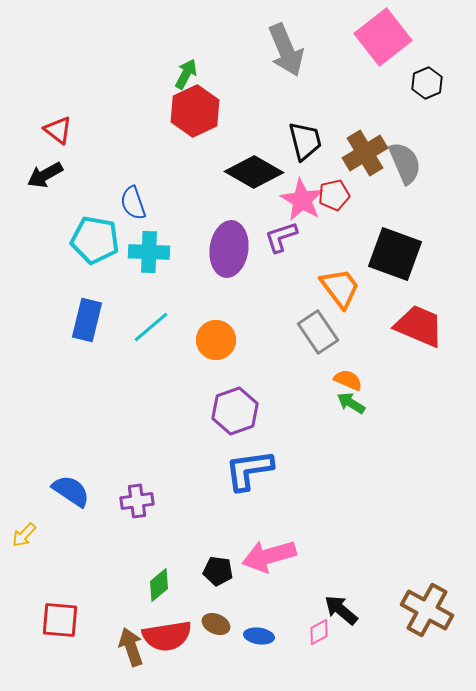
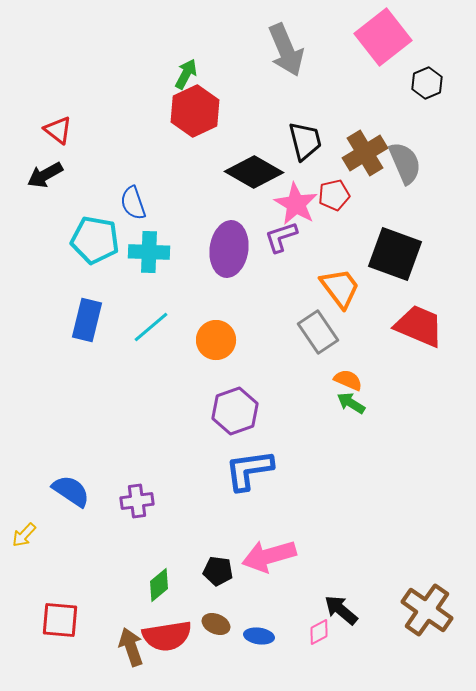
pink star at (302, 200): moved 6 px left, 4 px down
brown cross at (427, 610): rotated 6 degrees clockwise
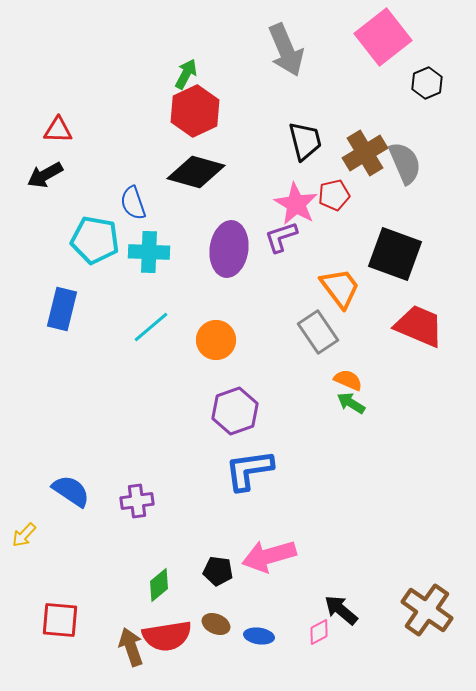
red triangle at (58, 130): rotated 36 degrees counterclockwise
black diamond at (254, 172): moved 58 px left; rotated 14 degrees counterclockwise
blue rectangle at (87, 320): moved 25 px left, 11 px up
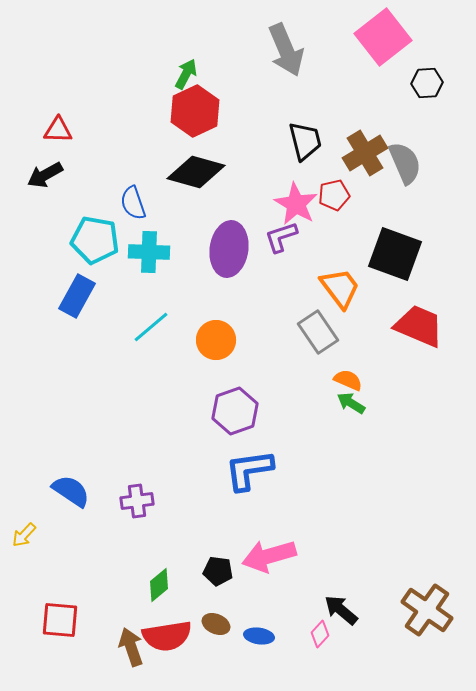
black hexagon at (427, 83): rotated 20 degrees clockwise
blue rectangle at (62, 309): moved 15 px right, 13 px up; rotated 15 degrees clockwise
pink diamond at (319, 632): moved 1 px right, 2 px down; rotated 20 degrees counterclockwise
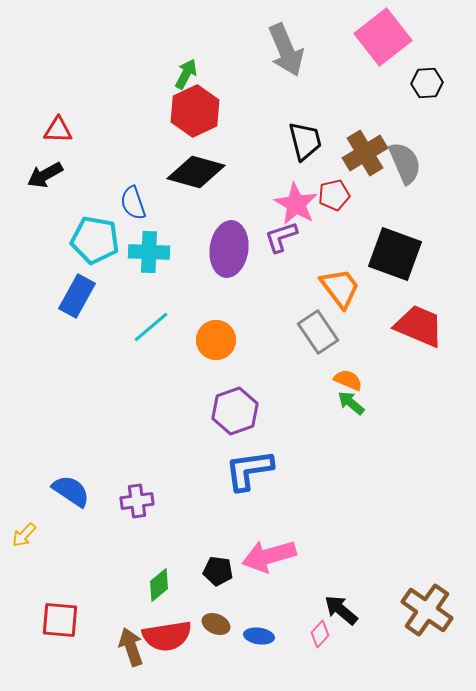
green arrow at (351, 403): rotated 8 degrees clockwise
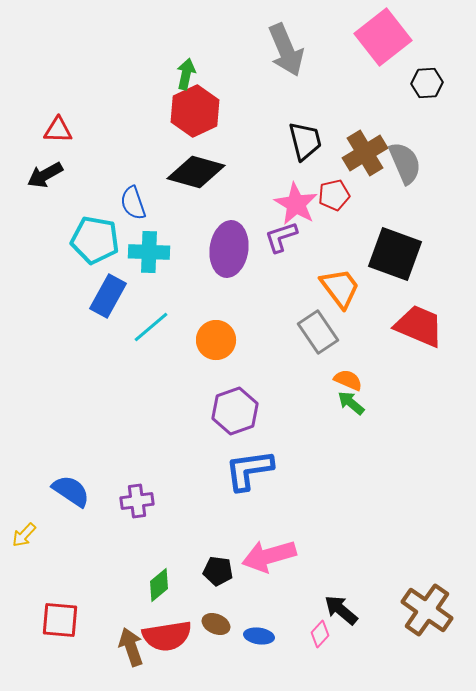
green arrow at (186, 74): rotated 16 degrees counterclockwise
blue rectangle at (77, 296): moved 31 px right
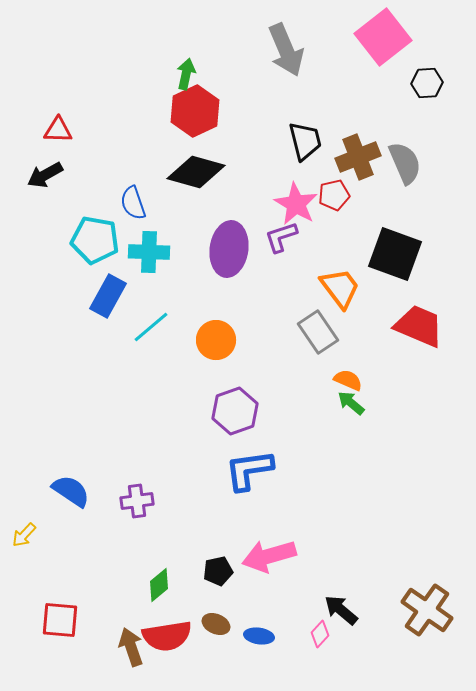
brown cross at (365, 153): moved 7 px left, 4 px down; rotated 9 degrees clockwise
black pentagon at (218, 571): rotated 20 degrees counterclockwise
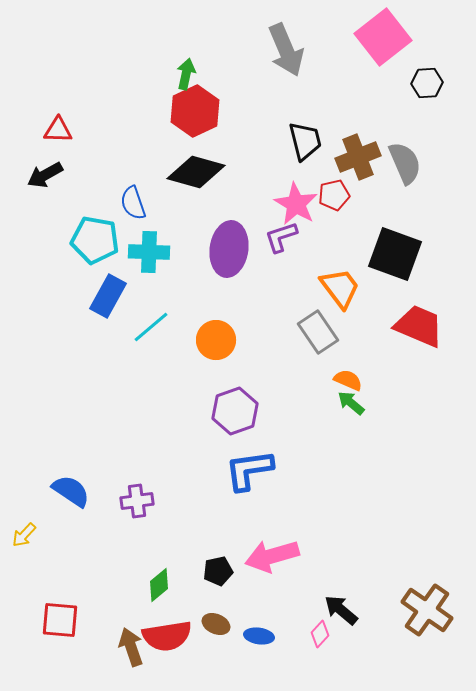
pink arrow at (269, 556): moved 3 px right
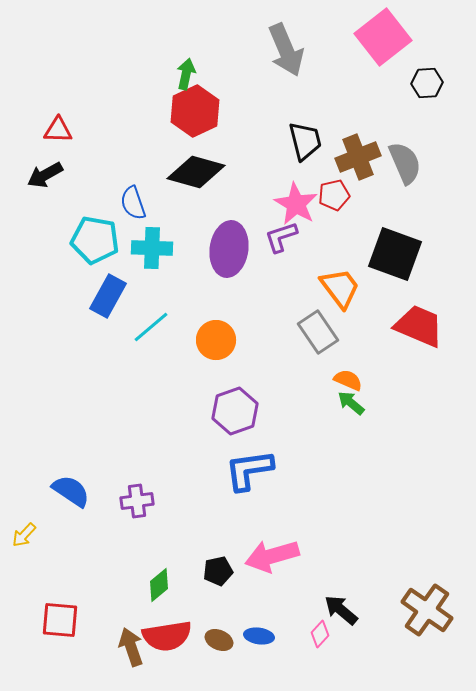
cyan cross at (149, 252): moved 3 px right, 4 px up
brown ellipse at (216, 624): moved 3 px right, 16 px down
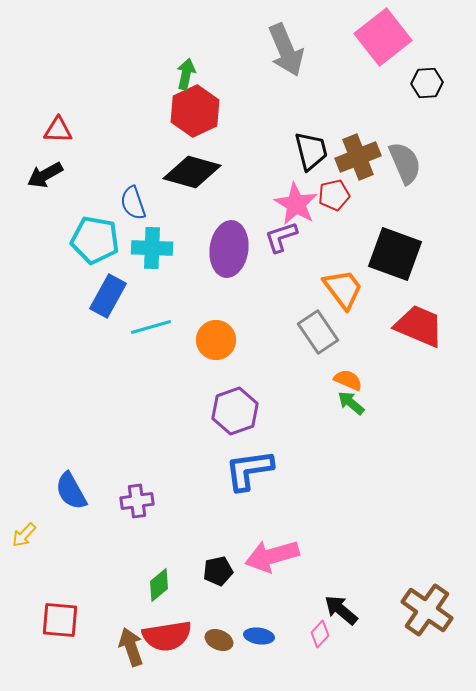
black trapezoid at (305, 141): moved 6 px right, 10 px down
black diamond at (196, 172): moved 4 px left
orange trapezoid at (340, 288): moved 3 px right, 1 px down
cyan line at (151, 327): rotated 24 degrees clockwise
blue semicircle at (71, 491): rotated 153 degrees counterclockwise
